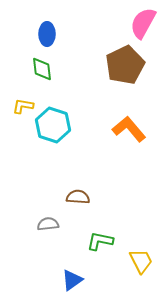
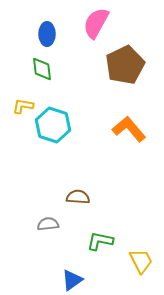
pink semicircle: moved 47 px left
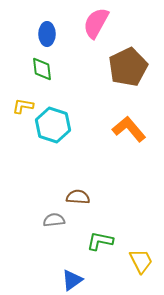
brown pentagon: moved 3 px right, 2 px down
gray semicircle: moved 6 px right, 4 px up
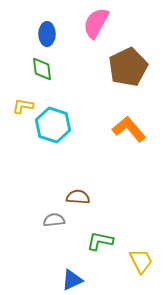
blue triangle: rotated 10 degrees clockwise
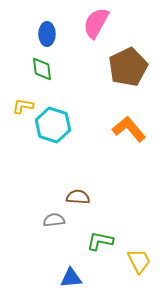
yellow trapezoid: moved 2 px left
blue triangle: moved 1 px left, 2 px up; rotated 20 degrees clockwise
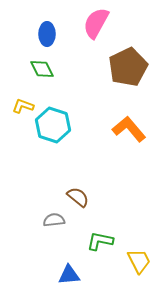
green diamond: rotated 20 degrees counterclockwise
yellow L-shape: rotated 10 degrees clockwise
brown semicircle: rotated 35 degrees clockwise
blue triangle: moved 2 px left, 3 px up
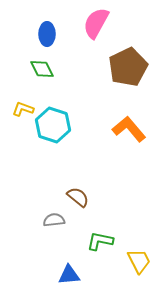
yellow L-shape: moved 3 px down
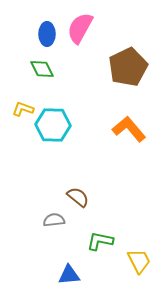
pink semicircle: moved 16 px left, 5 px down
cyan hexagon: rotated 16 degrees counterclockwise
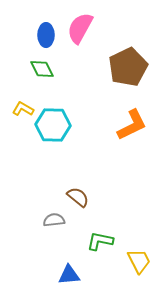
blue ellipse: moved 1 px left, 1 px down
yellow L-shape: rotated 10 degrees clockwise
orange L-shape: moved 3 px right, 4 px up; rotated 104 degrees clockwise
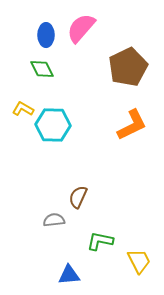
pink semicircle: moved 1 px right; rotated 12 degrees clockwise
brown semicircle: rotated 105 degrees counterclockwise
